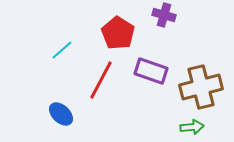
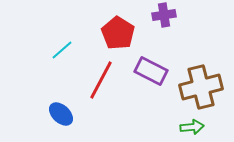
purple cross: rotated 25 degrees counterclockwise
purple rectangle: rotated 8 degrees clockwise
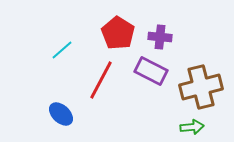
purple cross: moved 4 px left, 22 px down; rotated 15 degrees clockwise
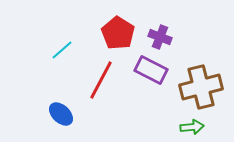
purple cross: rotated 15 degrees clockwise
purple rectangle: moved 1 px up
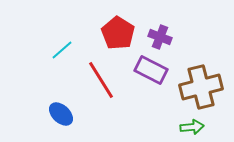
red line: rotated 60 degrees counterclockwise
